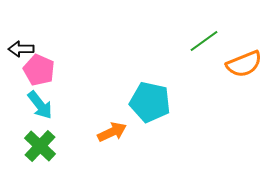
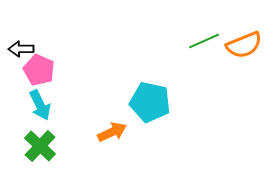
green line: rotated 12 degrees clockwise
orange semicircle: moved 19 px up
cyan arrow: rotated 12 degrees clockwise
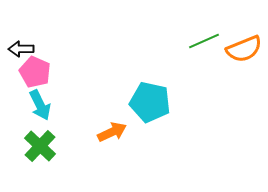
orange semicircle: moved 4 px down
pink pentagon: moved 4 px left, 2 px down
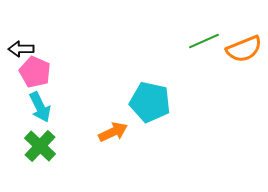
cyan arrow: moved 2 px down
orange arrow: moved 1 px right
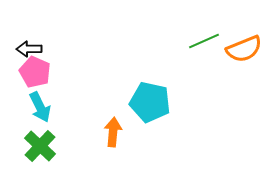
black arrow: moved 8 px right
orange arrow: rotated 60 degrees counterclockwise
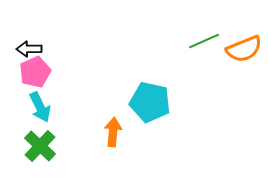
pink pentagon: rotated 24 degrees clockwise
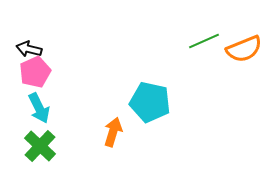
black arrow: rotated 15 degrees clockwise
cyan arrow: moved 1 px left, 1 px down
orange arrow: rotated 12 degrees clockwise
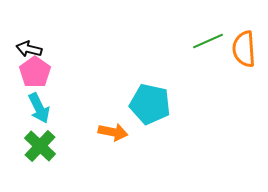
green line: moved 4 px right
orange semicircle: rotated 108 degrees clockwise
pink pentagon: rotated 12 degrees counterclockwise
cyan pentagon: moved 2 px down
orange arrow: rotated 84 degrees clockwise
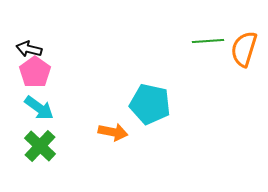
green line: rotated 20 degrees clockwise
orange semicircle: rotated 21 degrees clockwise
cyan arrow: rotated 28 degrees counterclockwise
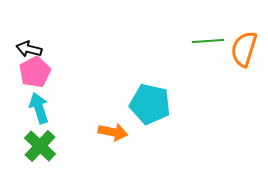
pink pentagon: rotated 8 degrees clockwise
cyan arrow: rotated 144 degrees counterclockwise
